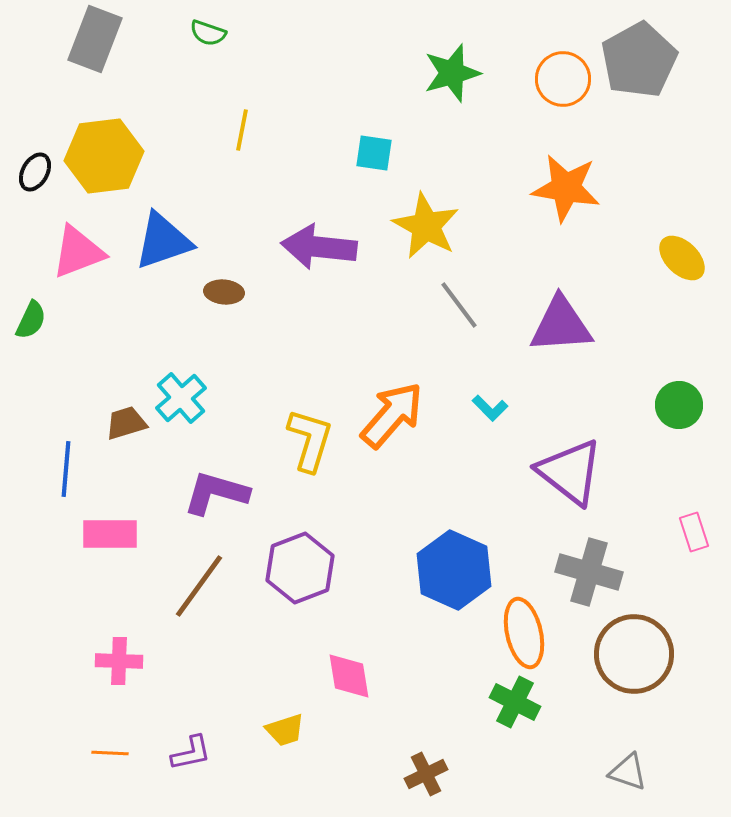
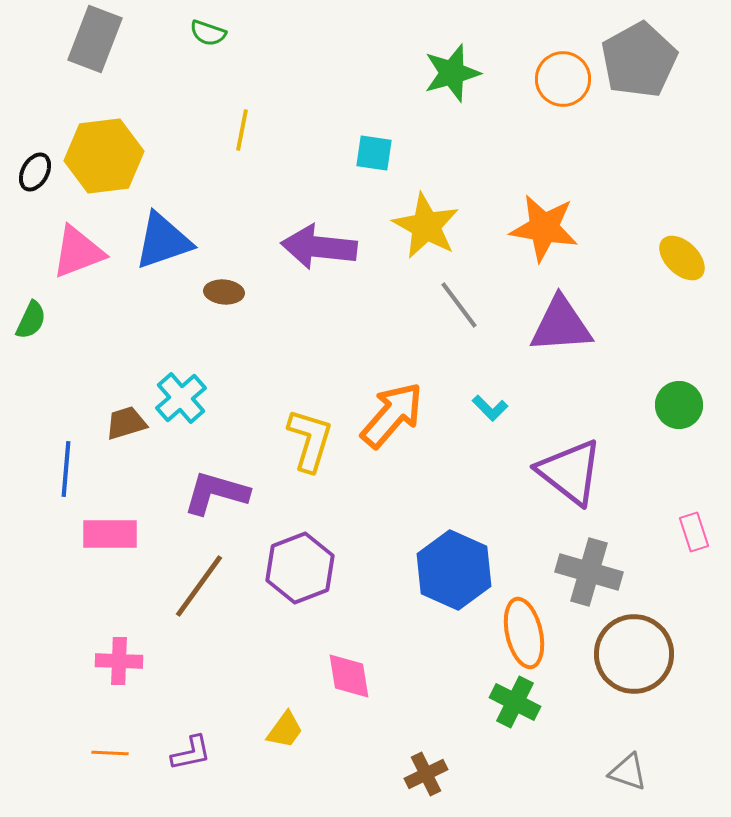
orange star at (566, 188): moved 22 px left, 40 px down
yellow trapezoid at (285, 730): rotated 36 degrees counterclockwise
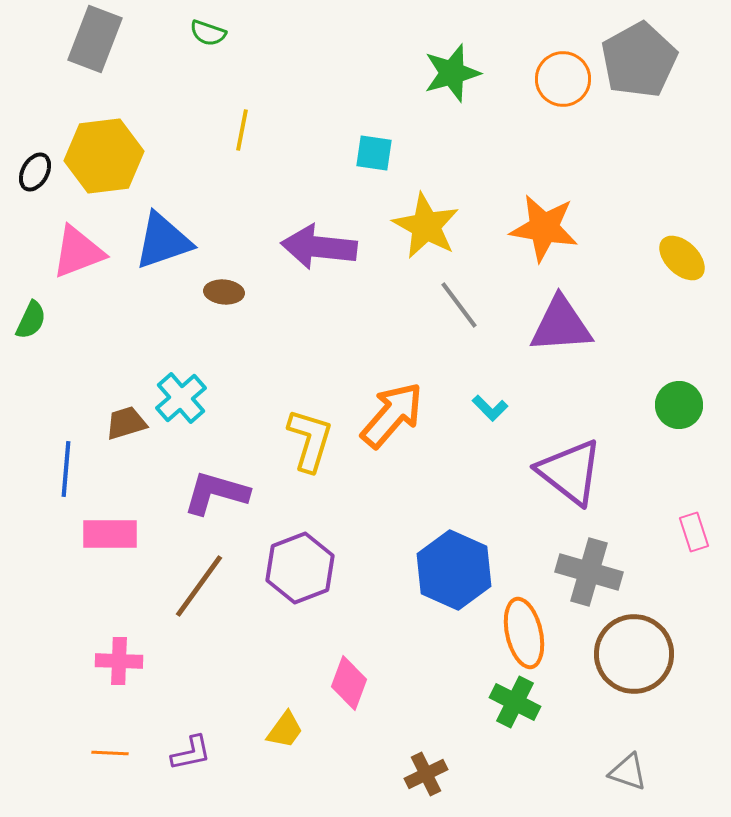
pink diamond at (349, 676): moved 7 px down; rotated 30 degrees clockwise
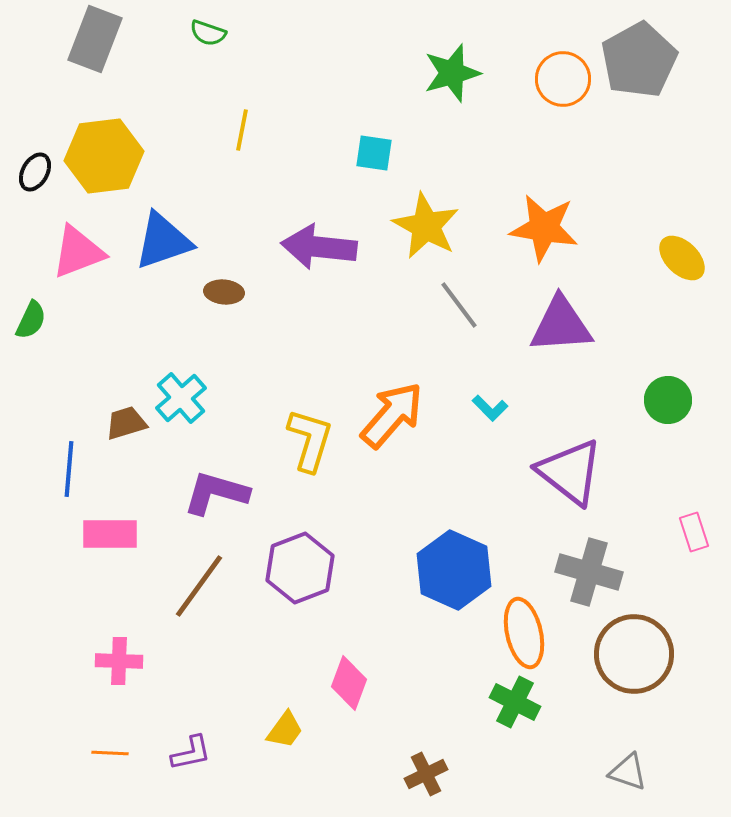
green circle at (679, 405): moved 11 px left, 5 px up
blue line at (66, 469): moved 3 px right
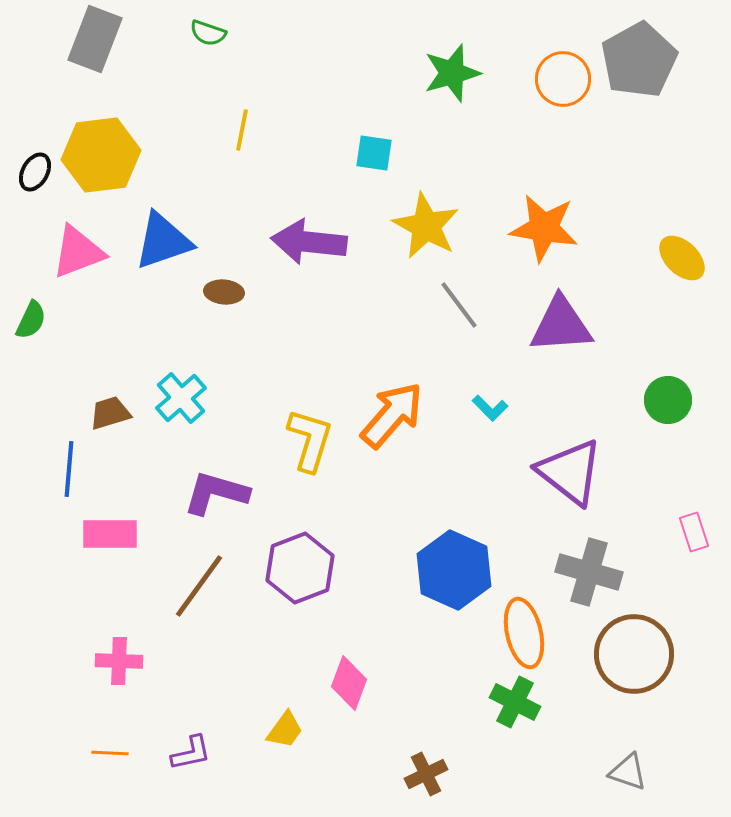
yellow hexagon at (104, 156): moved 3 px left, 1 px up
purple arrow at (319, 247): moved 10 px left, 5 px up
brown trapezoid at (126, 423): moved 16 px left, 10 px up
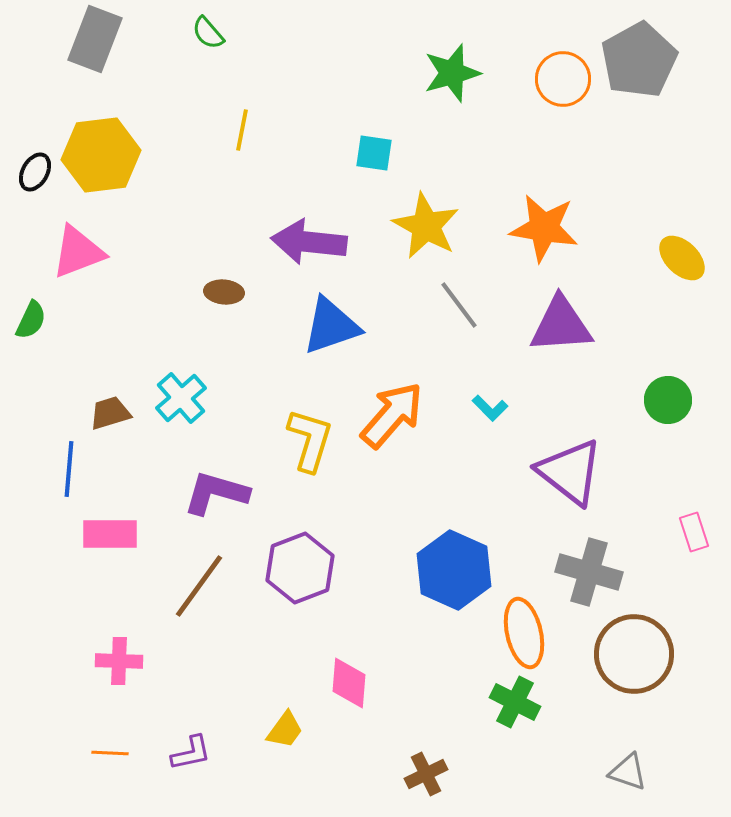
green semicircle at (208, 33): rotated 30 degrees clockwise
blue triangle at (163, 241): moved 168 px right, 85 px down
pink diamond at (349, 683): rotated 16 degrees counterclockwise
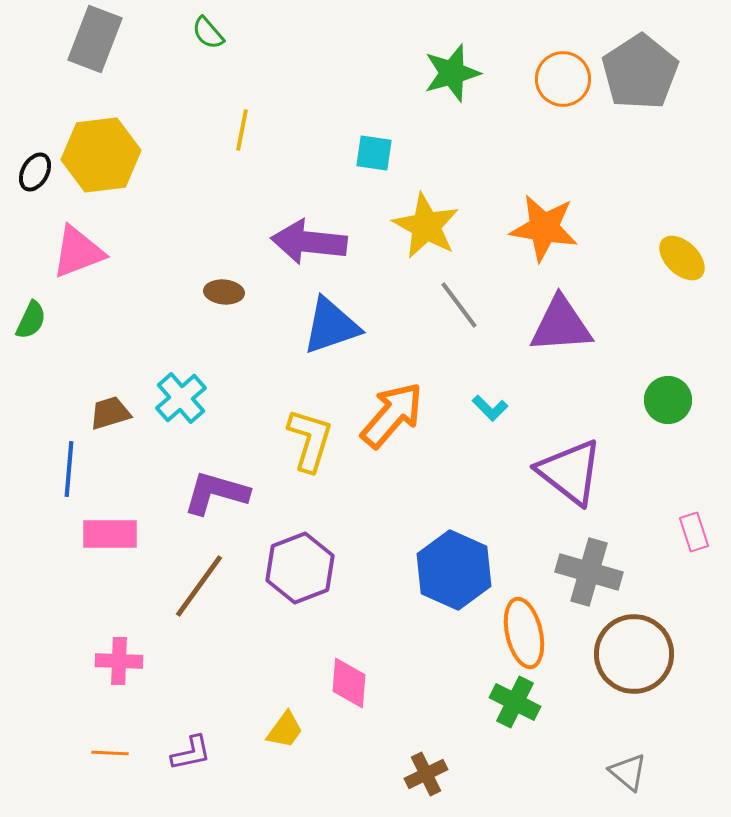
gray pentagon at (639, 60): moved 1 px right, 12 px down; rotated 4 degrees counterclockwise
gray triangle at (628, 772): rotated 21 degrees clockwise
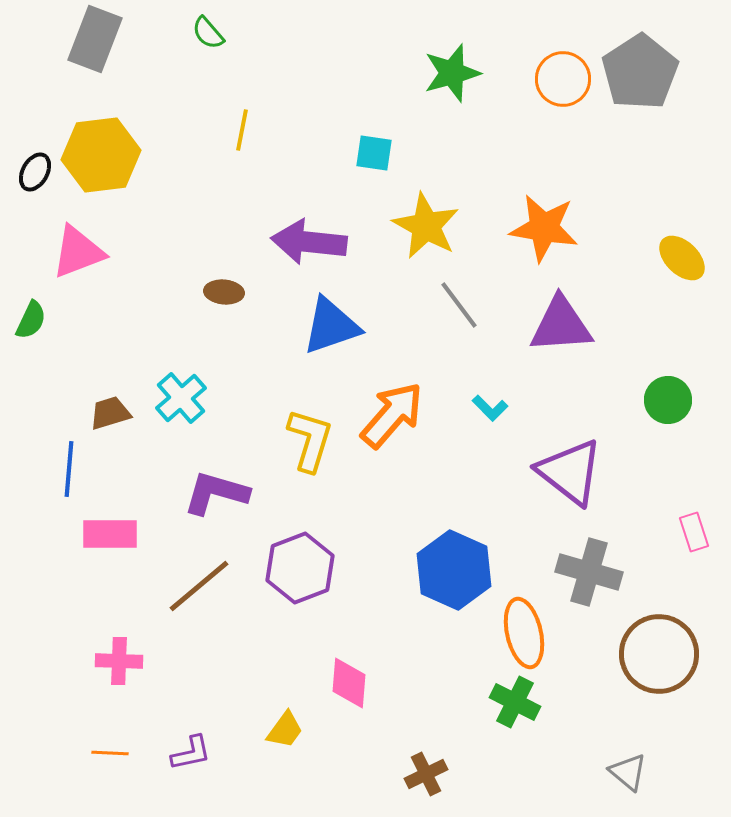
brown line at (199, 586): rotated 14 degrees clockwise
brown circle at (634, 654): moved 25 px right
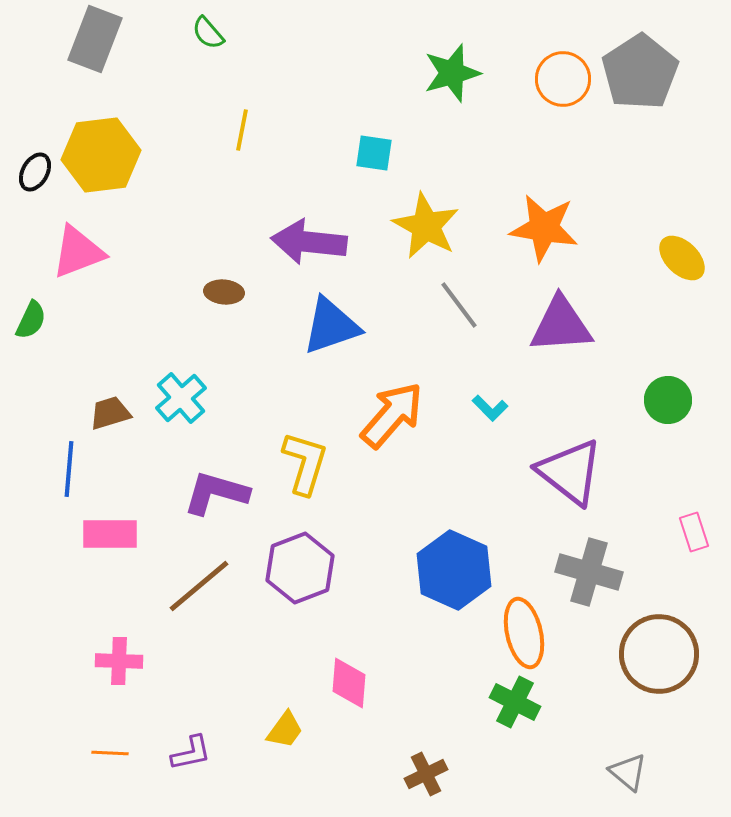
yellow L-shape at (310, 440): moved 5 px left, 23 px down
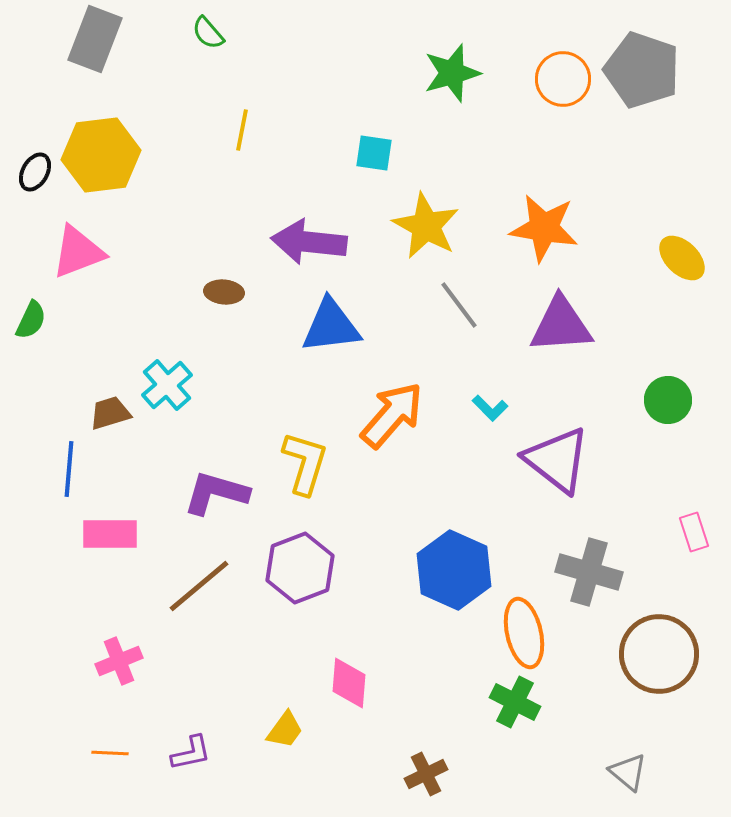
gray pentagon at (640, 72): moved 2 px right, 2 px up; rotated 20 degrees counterclockwise
blue triangle at (331, 326): rotated 12 degrees clockwise
cyan cross at (181, 398): moved 14 px left, 13 px up
purple triangle at (570, 472): moved 13 px left, 12 px up
pink cross at (119, 661): rotated 24 degrees counterclockwise
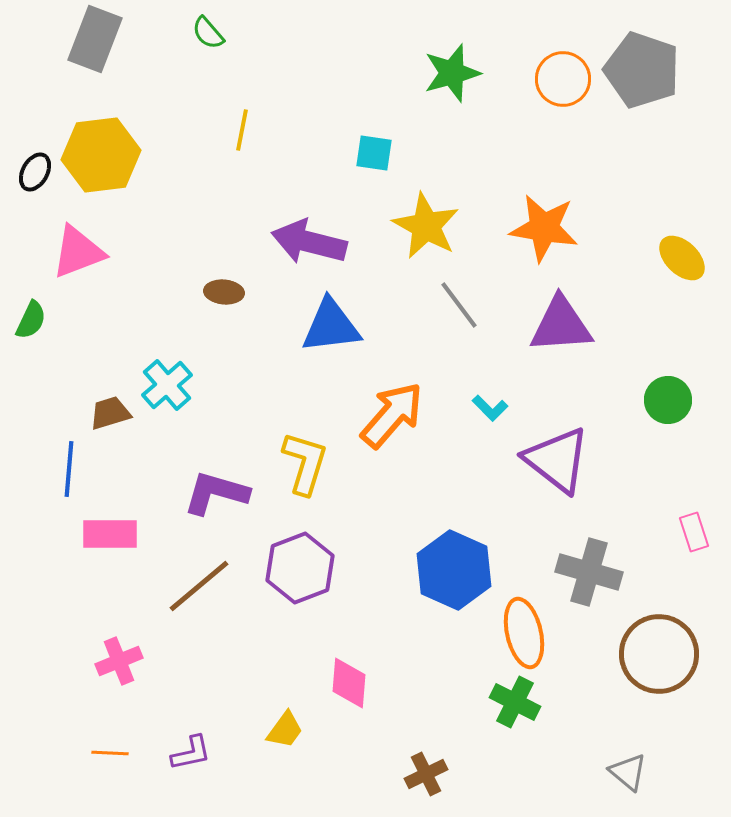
purple arrow at (309, 242): rotated 8 degrees clockwise
